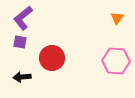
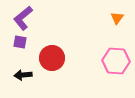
black arrow: moved 1 px right, 2 px up
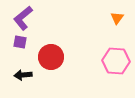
red circle: moved 1 px left, 1 px up
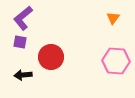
orange triangle: moved 4 px left
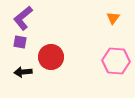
black arrow: moved 3 px up
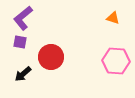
orange triangle: rotated 48 degrees counterclockwise
black arrow: moved 2 px down; rotated 36 degrees counterclockwise
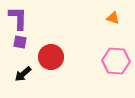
purple L-shape: moved 5 px left; rotated 130 degrees clockwise
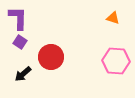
purple square: rotated 24 degrees clockwise
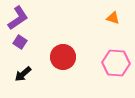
purple L-shape: rotated 55 degrees clockwise
red circle: moved 12 px right
pink hexagon: moved 2 px down
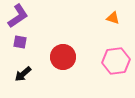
purple L-shape: moved 2 px up
purple square: rotated 24 degrees counterclockwise
pink hexagon: moved 2 px up; rotated 12 degrees counterclockwise
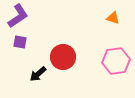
black arrow: moved 15 px right
